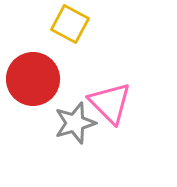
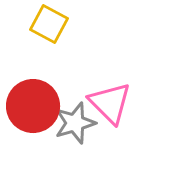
yellow square: moved 21 px left
red circle: moved 27 px down
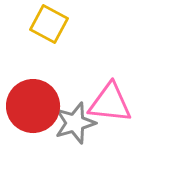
pink triangle: rotated 39 degrees counterclockwise
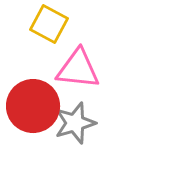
pink triangle: moved 32 px left, 34 px up
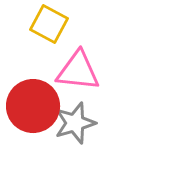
pink triangle: moved 2 px down
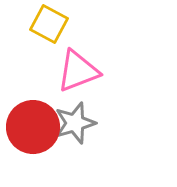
pink triangle: rotated 27 degrees counterclockwise
red circle: moved 21 px down
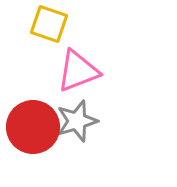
yellow square: rotated 9 degrees counterclockwise
gray star: moved 2 px right, 2 px up
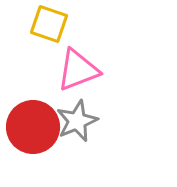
pink triangle: moved 1 px up
gray star: rotated 6 degrees counterclockwise
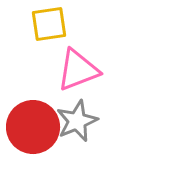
yellow square: rotated 27 degrees counterclockwise
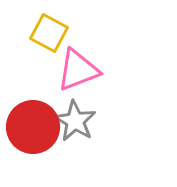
yellow square: moved 9 px down; rotated 36 degrees clockwise
gray star: moved 2 px left; rotated 18 degrees counterclockwise
